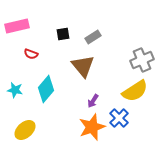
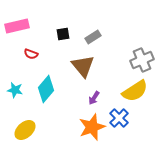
purple arrow: moved 1 px right, 3 px up
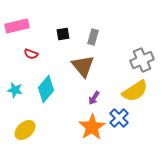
gray rectangle: rotated 42 degrees counterclockwise
orange star: rotated 12 degrees counterclockwise
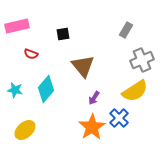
gray rectangle: moved 33 px right, 7 px up; rotated 14 degrees clockwise
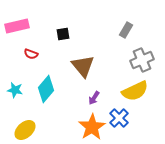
yellow semicircle: rotated 8 degrees clockwise
